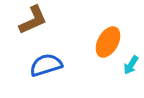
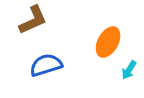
cyan arrow: moved 2 px left, 5 px down
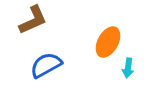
blue semicircle: rotated 12 degrees counterclockwise
cyan arrow: moved 1 px left, 2 px up; rotated 24 degrees counterclockwise
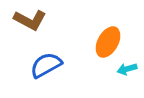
brown L-shape: moved 3 px left; rotated 52 degrees clockwise
cyan arrow: moved 1 px left, 1 px down; rotated 66 degrees clockwise
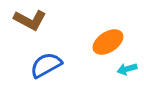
orange ellipse: rotated 28 degrees clockwise
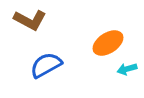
orange ellipse: moved 1 px down
